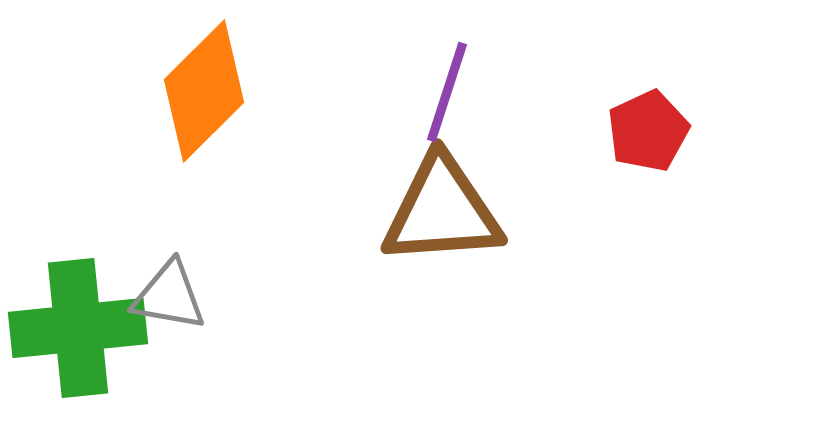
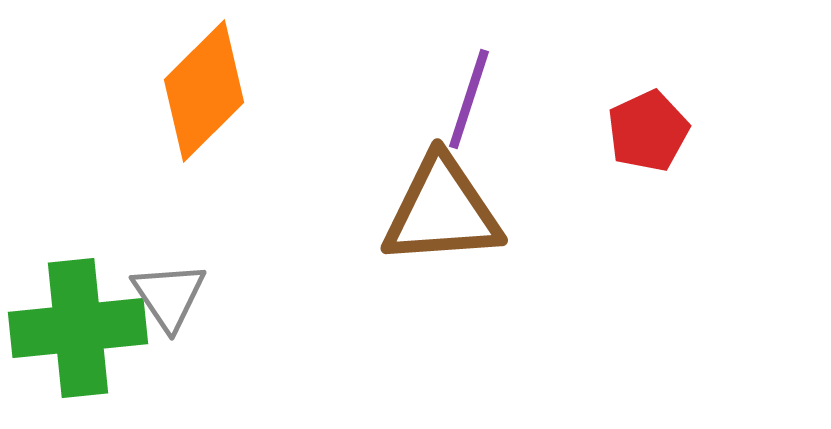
purple line: moved 22 px right, 7 px down
gray triangle: rotated 46 degrees clockwise
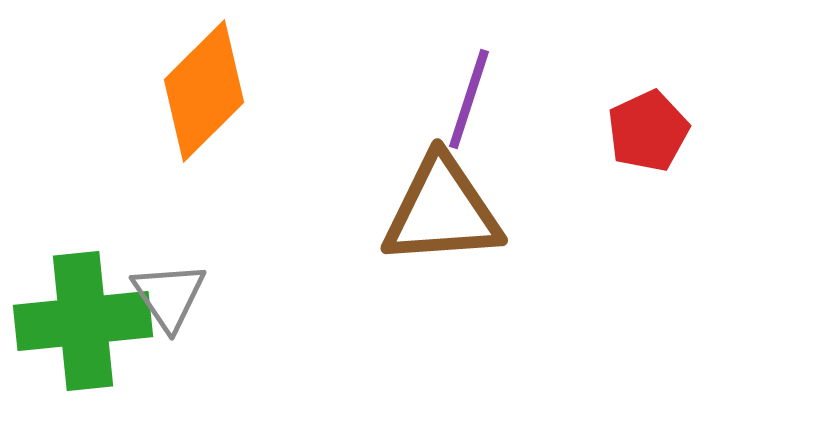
green cross: moved 5 px right, 7 px up
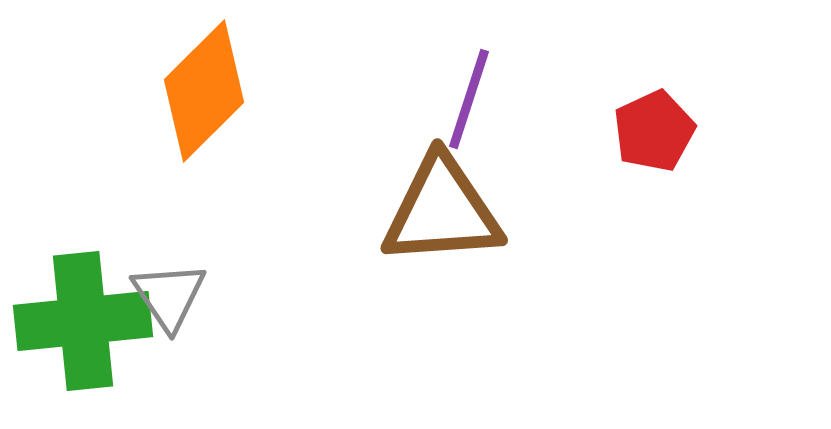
red pentagon: moved 6 px right
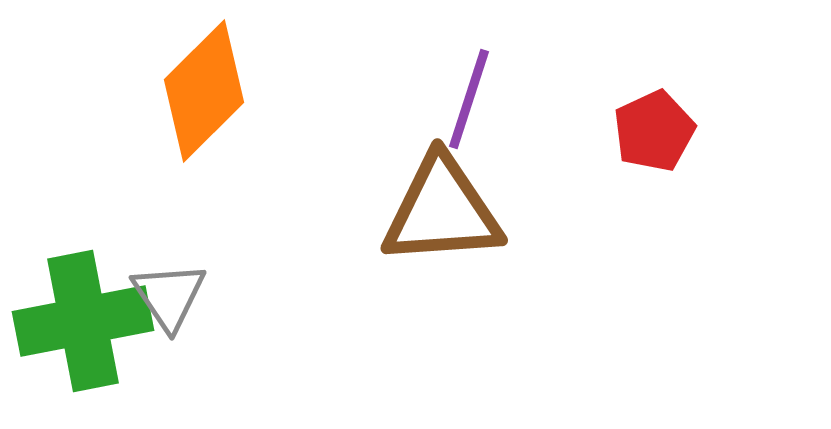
green cross: rotated 5 degrees counterclockwise
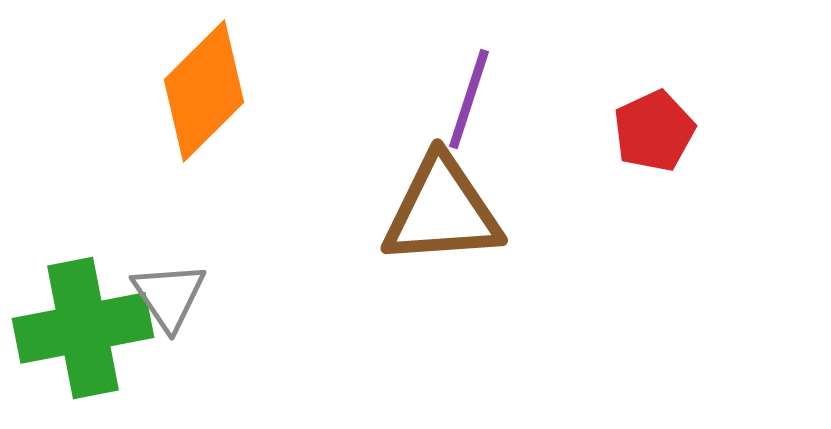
green cross: moved 7 px down
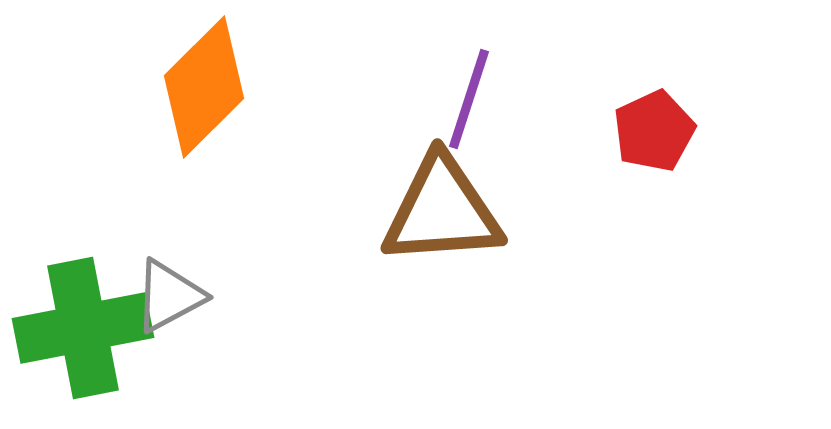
orange diamond: moved 4 px up
gray triangle: rotated 36 degrees clockwise
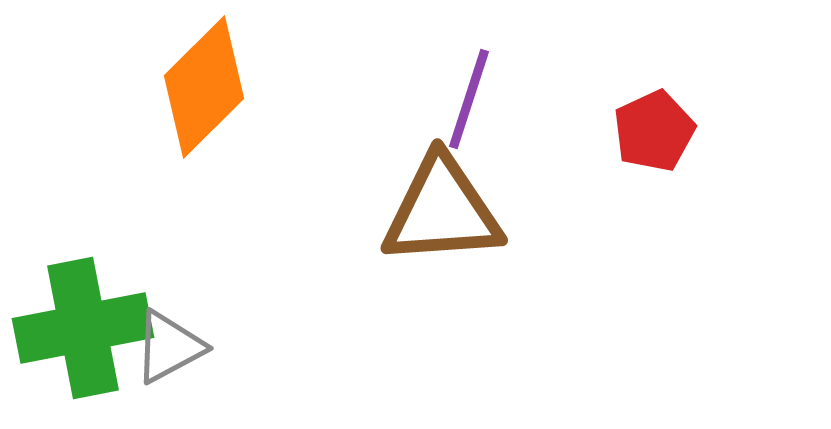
gray triangle: moved 51 px down
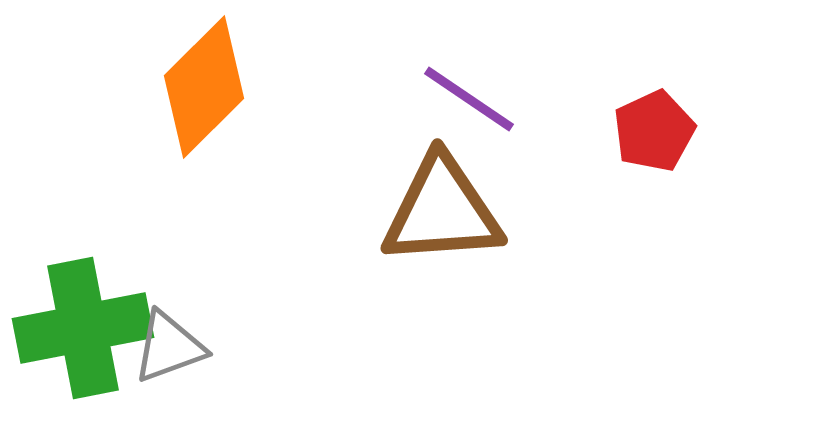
purple line: rotated 74 degrees counterclockwise
gray triangle: rotated 8 degrees clockwise
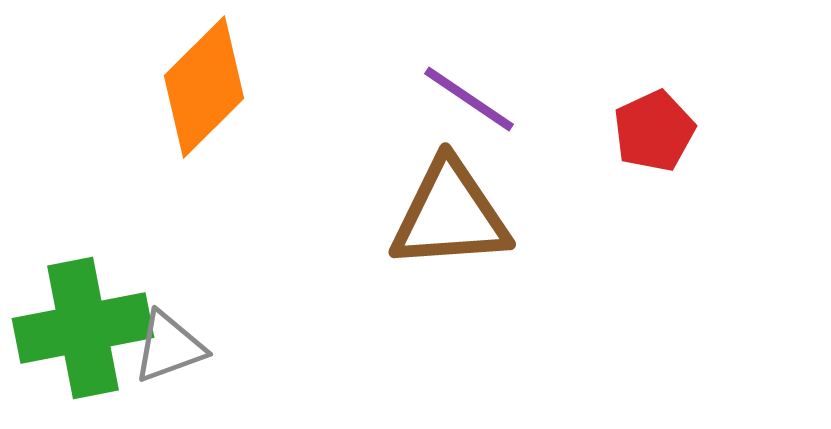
brown triangle: moved 8 px right, 4 px down
